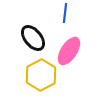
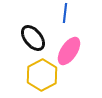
yellow hexagon: moved 1 px right
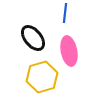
pink ellipse: rotated 44 degrees counterclockwise
yellow hexagon: moved 2 px down; rotated 12 degrees clockwise
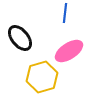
black ellipse: moved 13 px left
pink ellipse: rotated 68 degrees clockwise
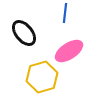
black ellipse: moved 4 px right, 5 px up
